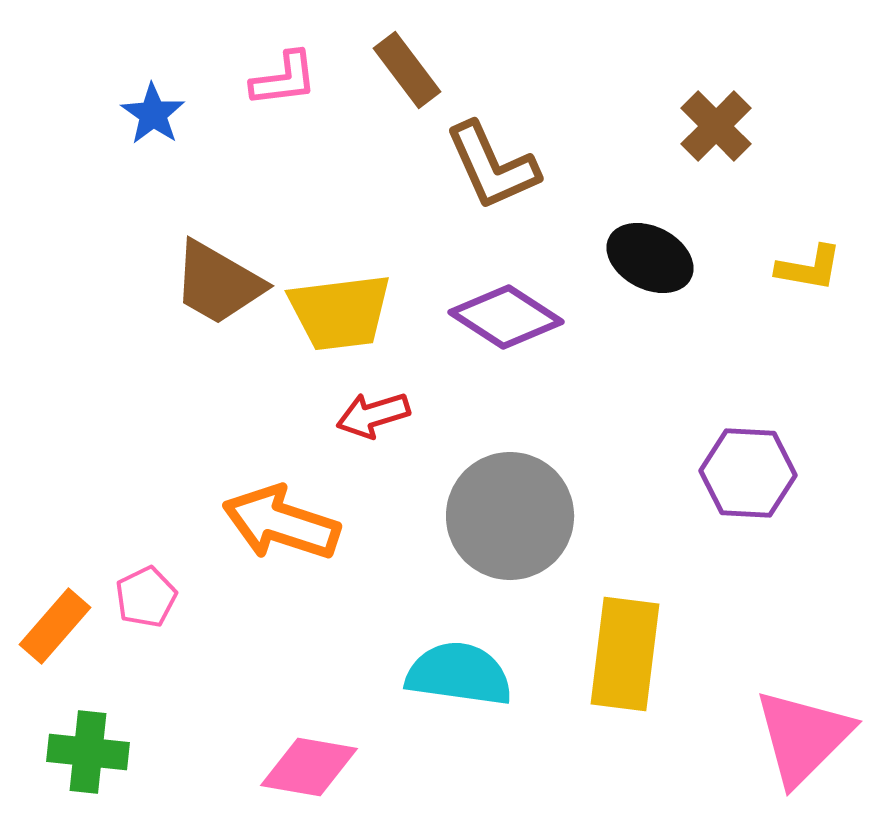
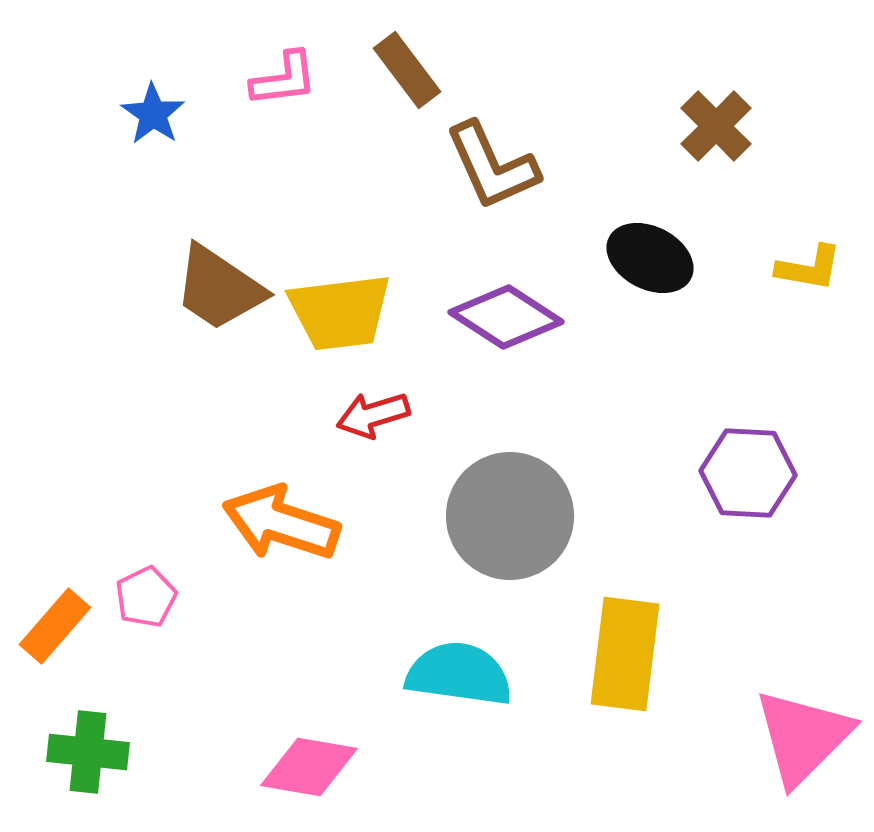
brown trapezoid: moved 1 px right, 5 px down; rotated 4 degrees clockwise
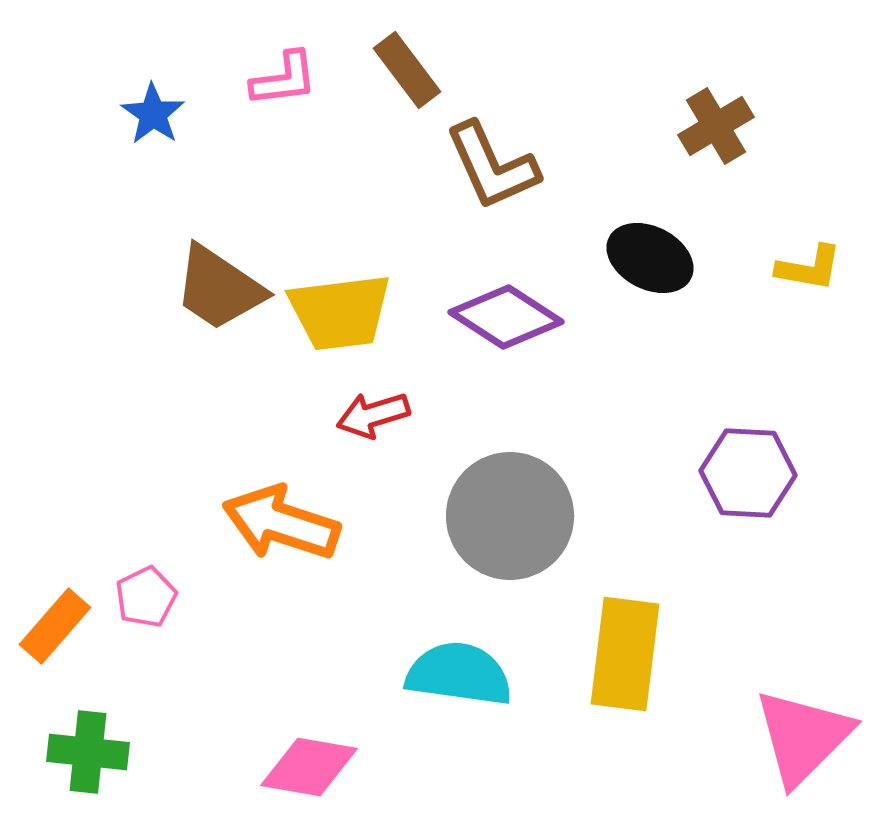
brown cross: rotated 14 degrees clockwise
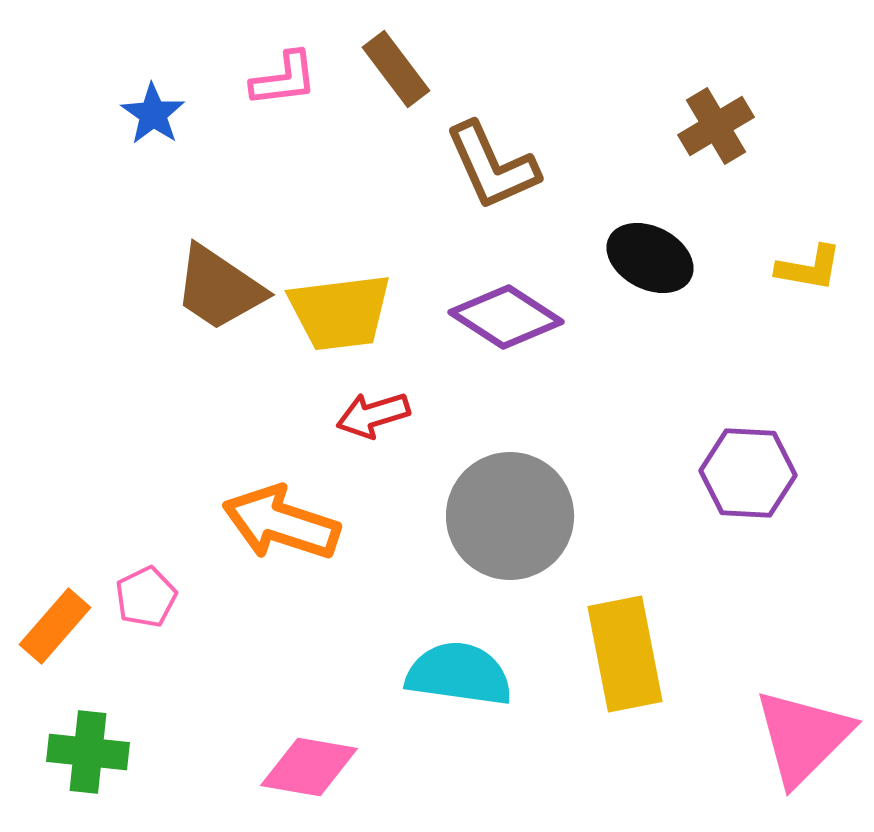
brown rectangle: moved 11 px left, 1 px up
yellow rectangle: rotated 18 degrees counterclockwise
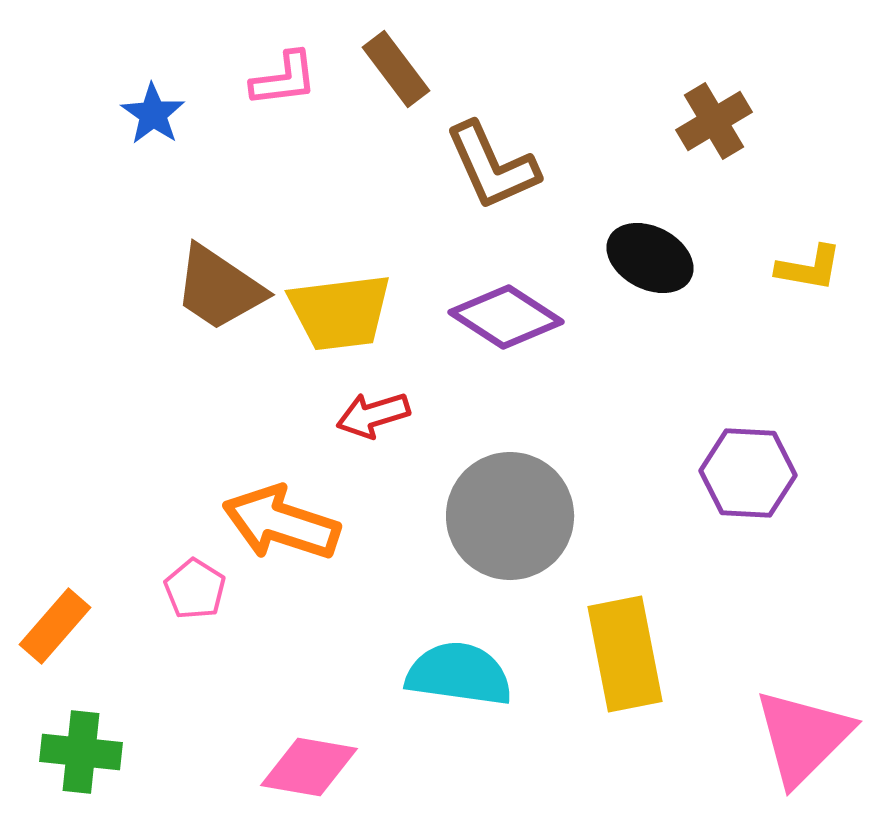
brown cross: moved 2 px left, 5 px up
pink pentagon: moved 49 px right, 8 px up; rotated 14 degrees counterclockwise
green cross: moved 7 px left
